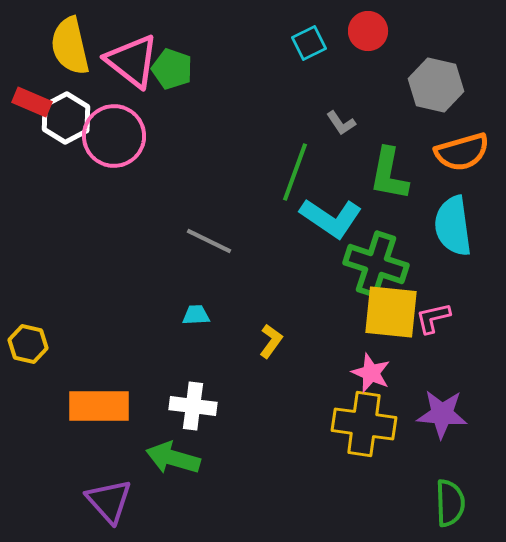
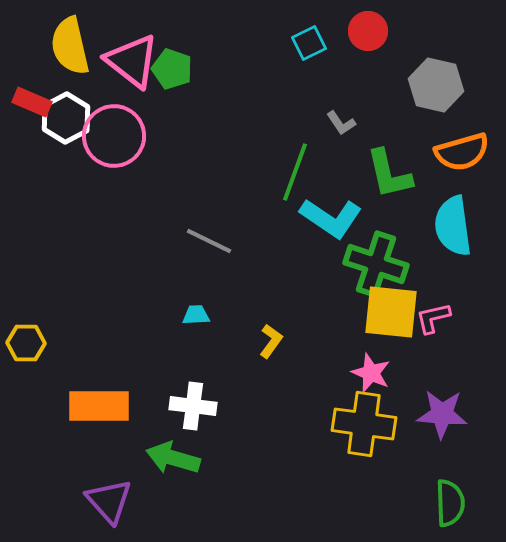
green L-shape: rotated 24 degrees counterclockwise
yellow hexagon: moved 2 px left, 1 px up; rotated 12 degrees counterclockwise
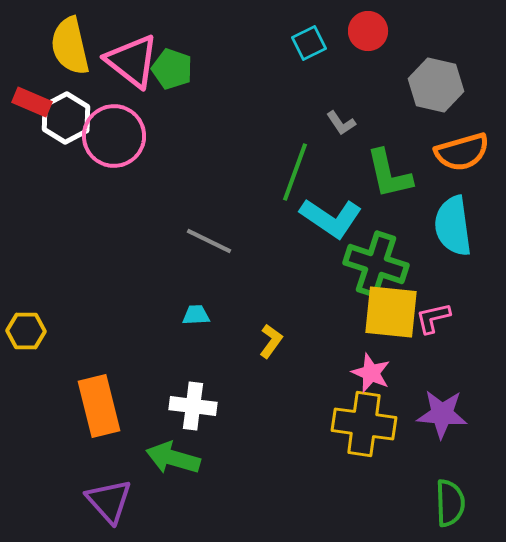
yellow hexagon: moved 12 px up
orange rectangle: rotated 76 degrees clockwise
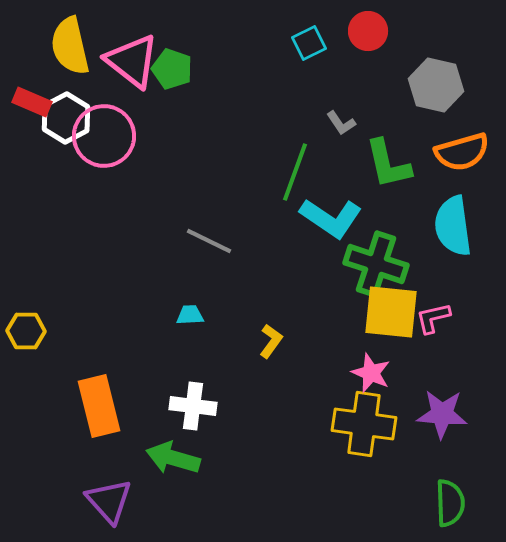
pink circle: moved 10 px left
green L-shape: moved 1 px left, 10 px up
cyan trapezoid: moved 6 px left
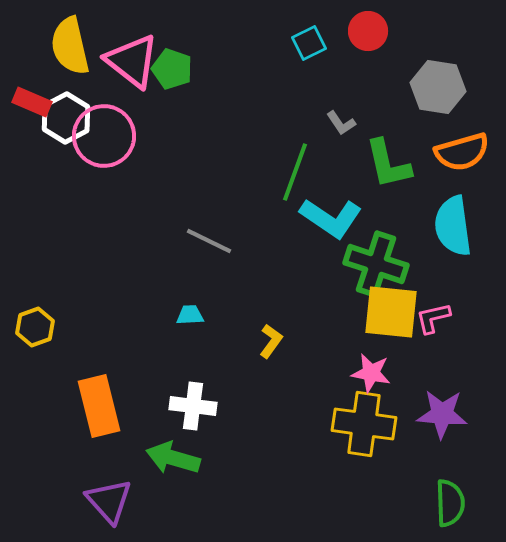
gray hexagon: moved 2 px right, 2 px down; rotated 4 degrees counterclockwise
yellow hexagon: moved 9 px right, 4 px up; rotated 21 degrees counterclockwise
pink star: rotated 12 degrees counterclockwise
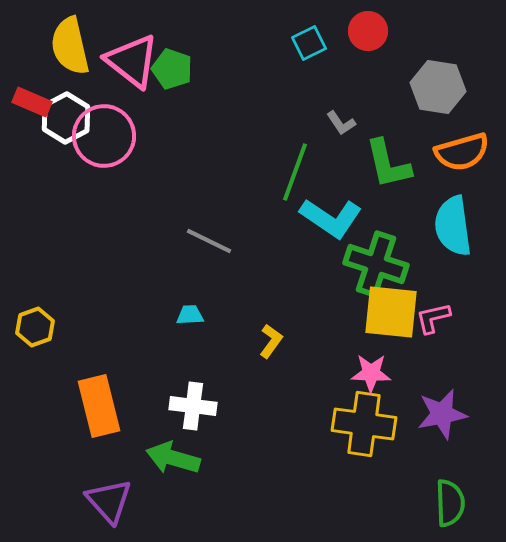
pink star: rotated 9 degrees counterclockwise
purple star: rotated 15 degrees counterclockwise
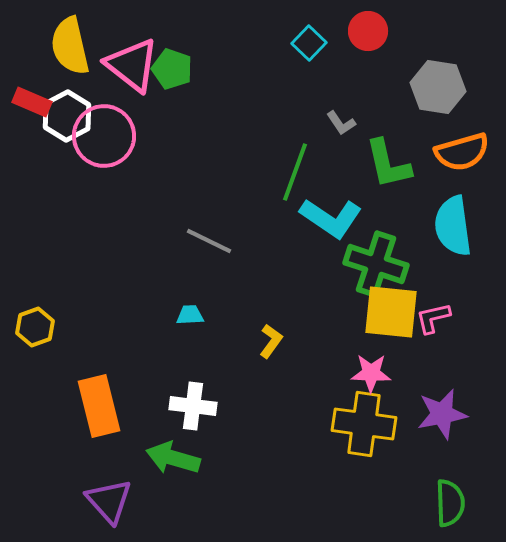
cyan square: rotated 20 degrees counterclockwise
pink triangle: moved 4 px down
white hexagon: moved 1 px right, 2 px up
